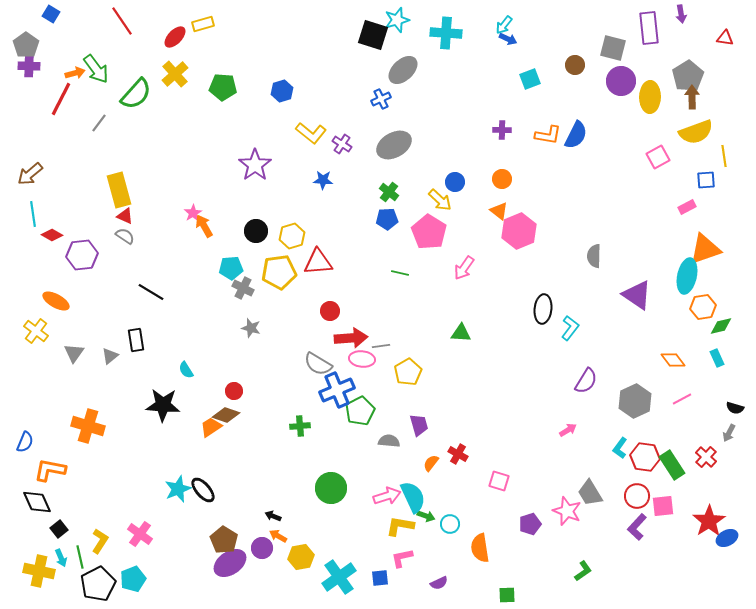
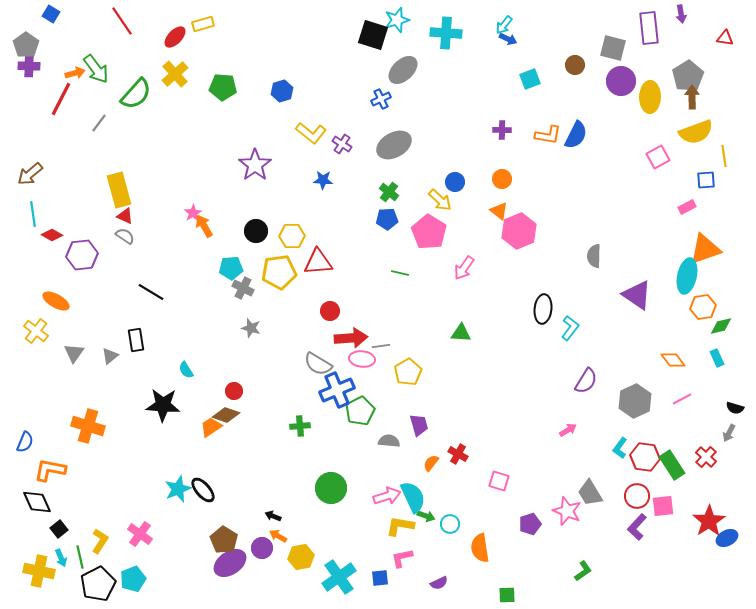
yellow hexagon at (292, 236): rotated 15 degrees clockwise
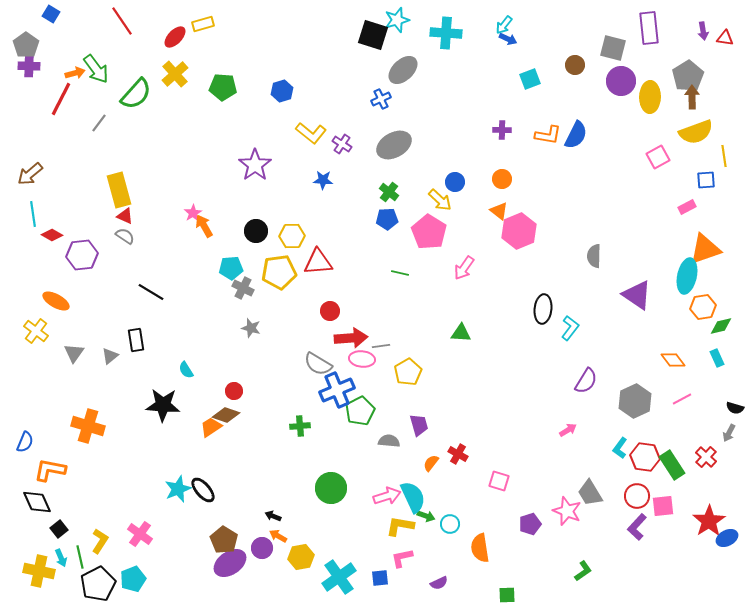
purple arrow at (681, 14): moved 22 px right, 17 px down
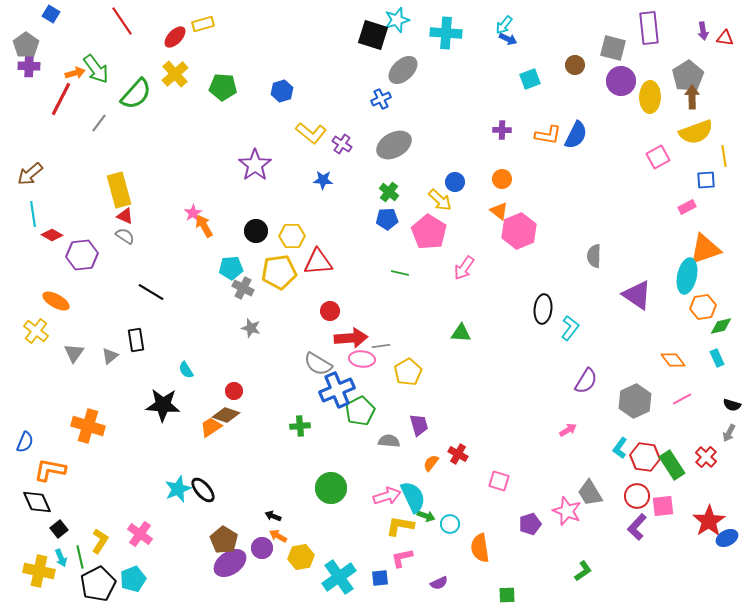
black semicircle at (735, 408): moved 3 px left, 3 px up
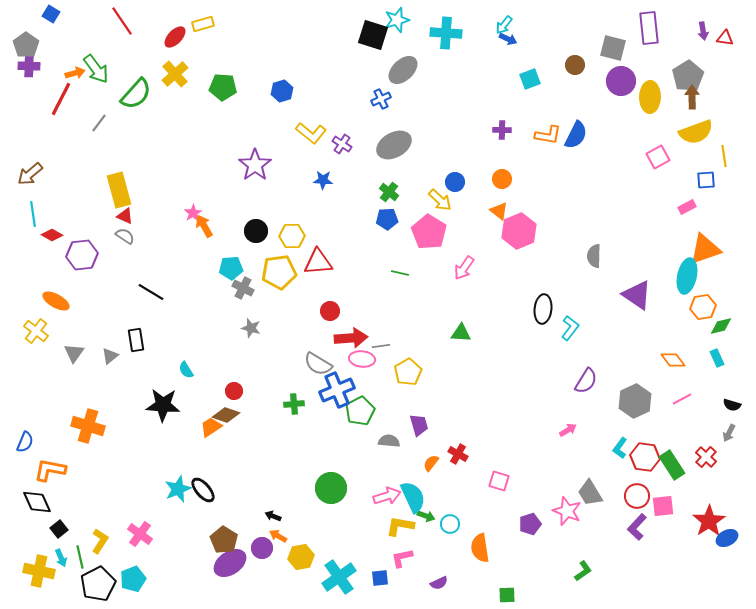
green cross at (300, 426): moved 6 px left, 22 px up
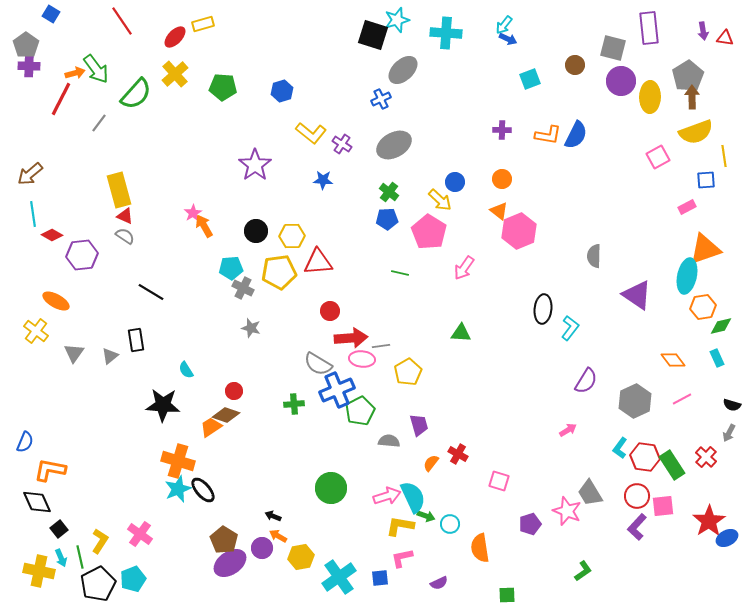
orange cross at (88, 426): moved 90 px right, 35 px down
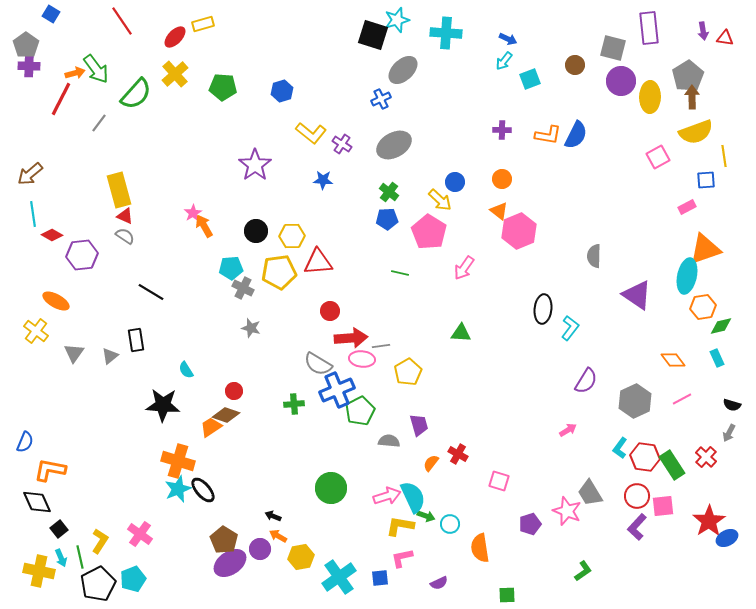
cyan arrow at (504, 25): moved 36 px down
purple circle at (262, 548): moved 2 px left, 1 px down
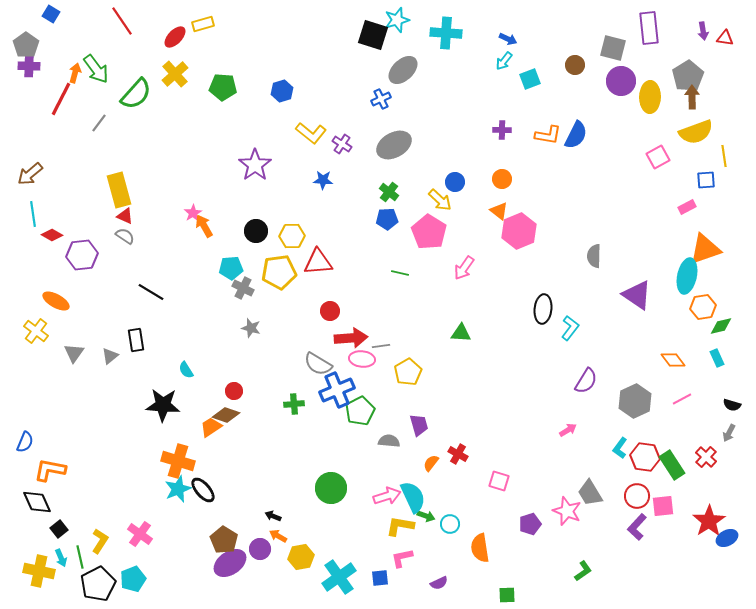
orange arrow at (75, 73): rotated 60 degrees counterclockwise
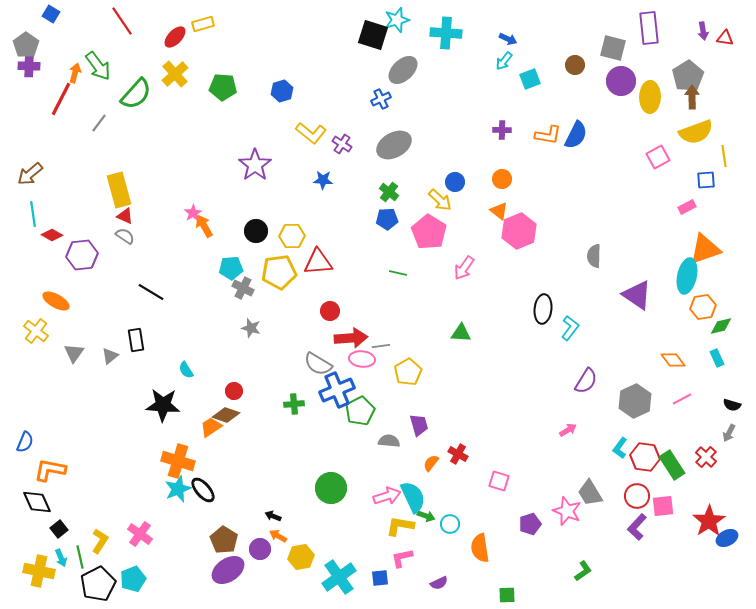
green arrow at (96, 69): moved 2 px right, 3 px up
green line at (400, 273): moved 2 px left
purple ellipse at (230, 563): moved 2 px left, 7 px down
